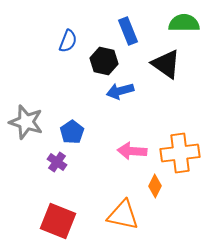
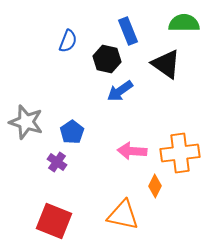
black hexagon: moved 3 px right, 2 px up
blue arrow: rotated 20 degrees counterclockwise
red square: moved 4 px left
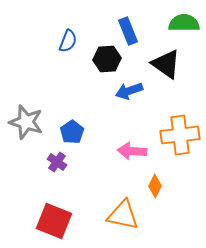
black hexagon: rotated 16 degrees counterclockwise
blue arrow: moved 9 px right; rotated 16 degrees clockwise
orange cross: moved 18 px up
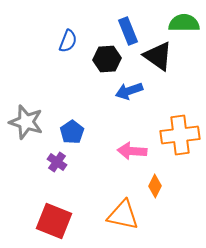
black triangle: moved 8 px left, 8 px up
